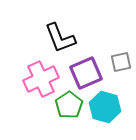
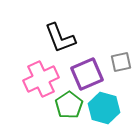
purple square: moved 1 px right, 1 px down
cyan hexagon: moved 1 px left, 1 px down
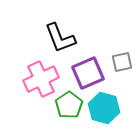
gray square: moved 1 px right
purple square: moved 1 px right, 1 px up
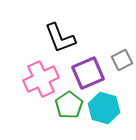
gray square: moved 2 px up; rotated 15 degrees counterclockwise
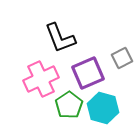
gray square: moved 2 px up
cyan hexagon: moved 1 px left
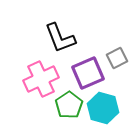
gray square: moved 5 px left
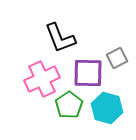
purple square: rotated 24 degrees clockwise
pink cross: moved 1 px right
cyan hexagon: moved 4 px right
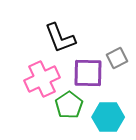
cyan hexagon: moved 1 px right, 9 px down; rotated 16 degrees counterclockwise
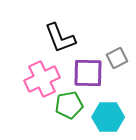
green pentagon: rotated 24 degrees clockwise
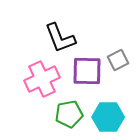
gray square: moved 1 px right, 2 px down
purple square: moved 1 px left, 2 px up
green pentagon: moved 9 px down
